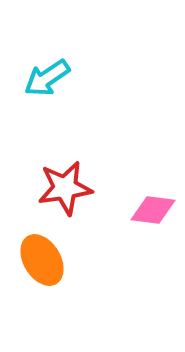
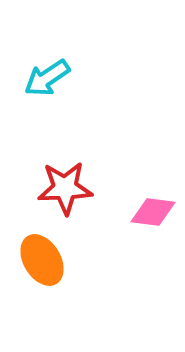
red star: rotated 6 degrees clockwise
pink diamond: moved 2 px down
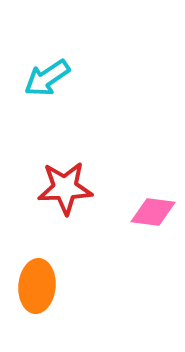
orange ellipse: moved 5 px left, 26 px down; rotated 36 degrees clockwise
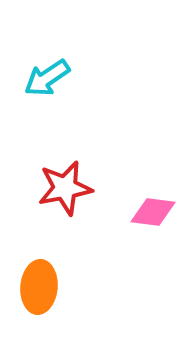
red star: rotated 8 degrees counterclockwise
orange ellipse: moved 2 px right, 1 px down
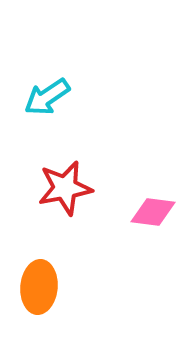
cyan arrow: moved 19 px down
